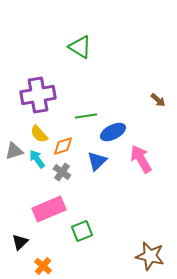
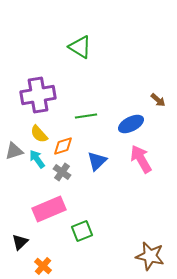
blue ellipse: moved 18 px right, 8 px up
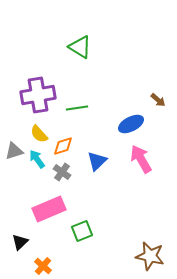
green line: moved 9 px left, 8 px up
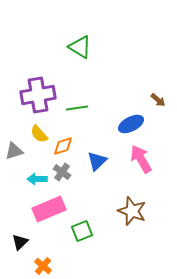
cyan arrow: moved 20 px down; rotated 54 degrees counterclockwise
brown star: moved 18 px left, 45 px up; rotated 8 degrees clockwise
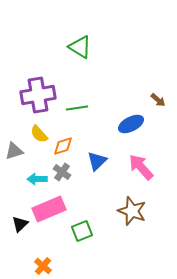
pink arrow: moved 8 px down; rotated 12 degrees counterclockwise
black triangle: moved 18 px up
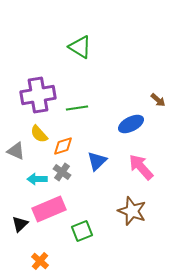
gray triangle: moved 2 px right; rotated 42 degrees clockwise
orange cross: moved 3 px left, 5 px up
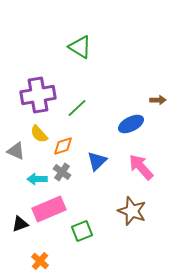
brown arrow: rotated 42 degrees counterclockwise
green line: rotated 35 degrees counterclockwise
black triangle: rotated 24 degrees clockwise
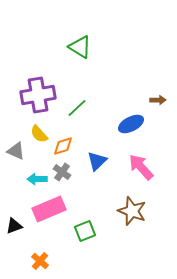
black triangle: moved 6 px left, 2 px down
green square: moved 3 px right
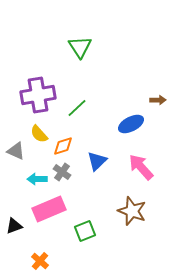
green triangle: rotated 25 degrees clockwise
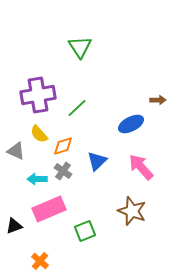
gray cross: moved 1 px right, 1 px up
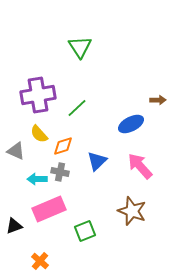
pink arrow: moved 1 px left, 1 px up
gray cross: moved 3 px left, 1 px down; rotated 24 degrees counterclockwise
